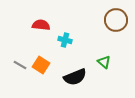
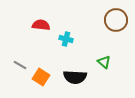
cyan cross: moved 1 px right, 1 px up
orange square: moved 12 px down
black semicircle: rotated 25 degrees clockwise
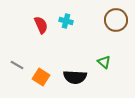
red semicircle: rotated 60 degrees clockwise
cyan cross: moved 18 px up
gray line: moved 3 px left
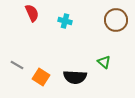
cyan cross: moved 1 px left
red semicircle: moved 9 px left, 12 px up
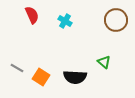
red semicircle: moved 2 px down
cyan cross: rotated 16 degrees clockwise
gray line: moved 3 px down
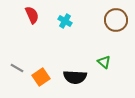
orange square: rotated 24 degrees clockwise
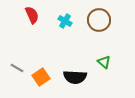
brown circle: moved 17 px left
